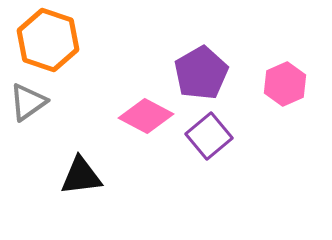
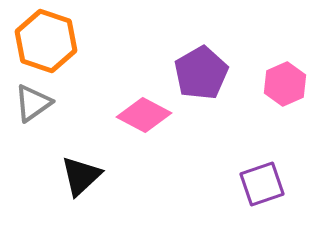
orange hexagon: moved 2 px left, 1 px down
gray triangle: moved 5 px right, 1 px down
pink diamond: moved 2 px left, 1 px up
purple square: moved 53 px right, 48 px down; rotated 21 degrees clockwise
black triangle: rotated 36 degrees counterclockwise
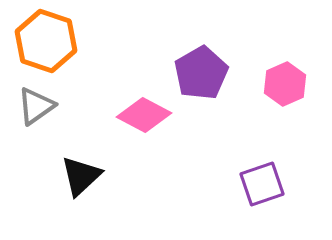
gray triangle: moved 3 px right, 3 px down
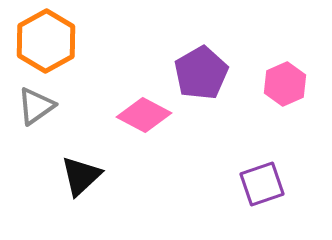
orange hexagon: rotated 12 degrees clockwise
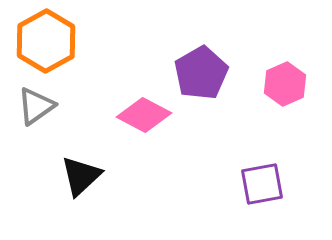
purple square: rotated 9 degrees clockwise
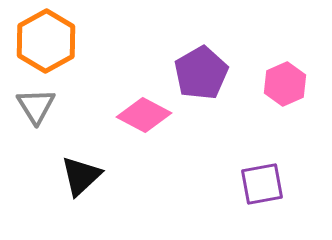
gray triangle: rotated 27 degrees counterclockwise
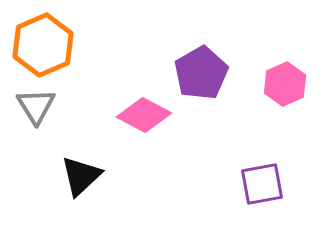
orange hexagon: moved 3 px left, 4 px down; rotated 6 degrees clockwise
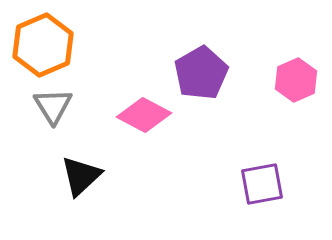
pink hexagon: moved 11 px right, 4 px up
gray triangle: moved 17 px right
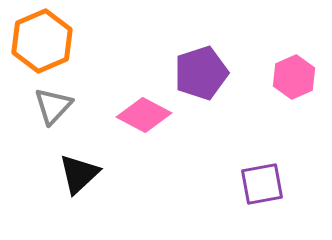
orange hexagon: moved 1 px left, 4 px up
purple pentagon: rotated 12 degrees clockwise
pink hexagon: moved 2 px left, 3 px up
gray triangle: rotated 15 degrees clockwise
black triangle: moved 2 px left, 2 px up
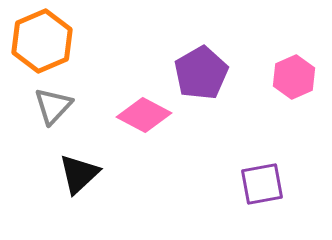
purple pentagon: rotated 12 degrees counterclockwise
